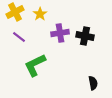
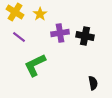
yellow cross: rotated 30 degrees counterclockwise
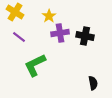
yellow star: moved 9 px right, 2 px down
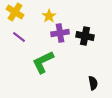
green L-shape: moved 8 px right, 3 px up
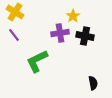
yellow star: moved 24 px right
purple line: moved 5 px left, 2 px up; rotated 16 degrees clockwise
green L-shape: moved 6 px left, 1 px up
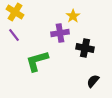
black cross: moved 12 px down
green L-shape: rotated 10 degrees clockwise
black semicircle: moved 2 px up; rotated 128 degrees counterclockwise
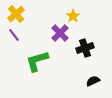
yellow cross: moved 1 px right, 2 px down; rotated 18 degrees clockwise
purple cross: rotated 36 degrees counterclockwise
black cross: rotated 30 degrees counterclockwise
black semicircle: rotated 24 degrees clockwise
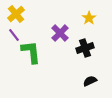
yellow star: moved 16 px right, 2 px down
green L-shape: moved 6 px left, 9 px up; rotated 100 degrees clockwise
black semicircle: moved 3 px left
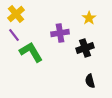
purple cross: rotated 36 degrees clockwise
green L-shape: rotated 25 degrees counterclockwise
black semicircle: rotated 80 degrees counterclockwise
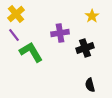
yellow star: moved 3 px right, 2 px up
black semicircle: moved 4 px down
